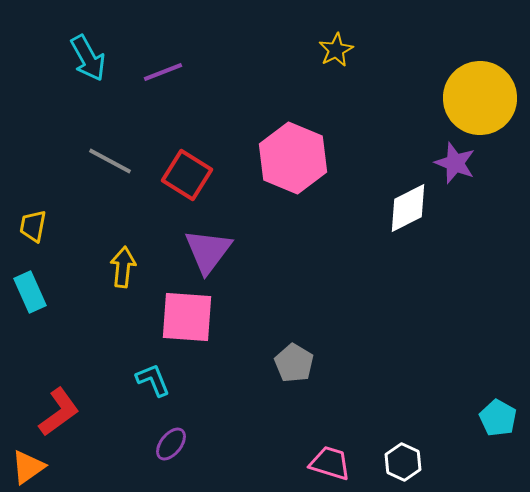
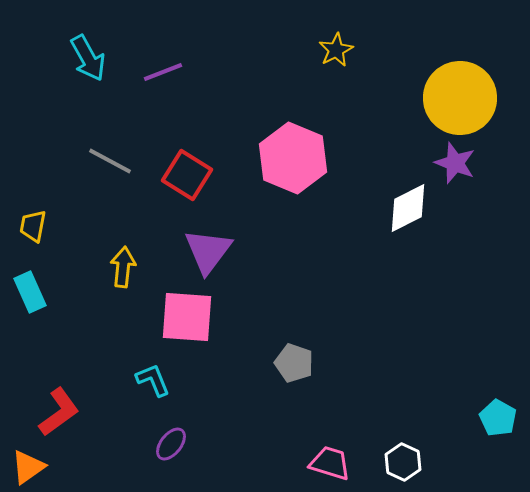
yellow circle: moved 20 px left
gray pentagon: rotated 12 degrees counterclockwise
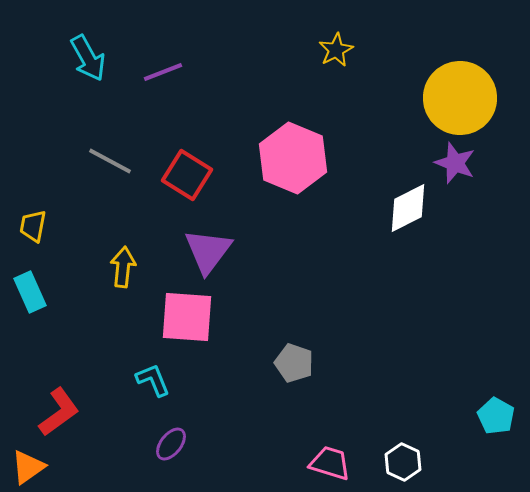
cyan pentagon: moved 2 px left, 2 px up
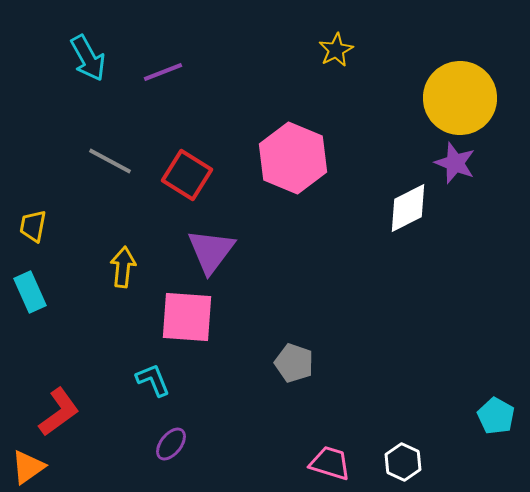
purple triangle: moved 3 px right
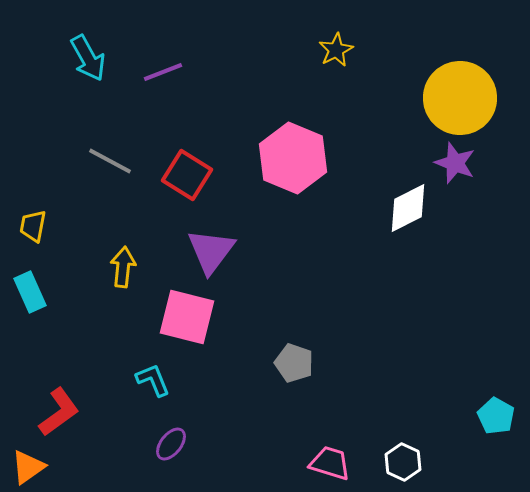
pink square: rotated 10 degrees clockwise
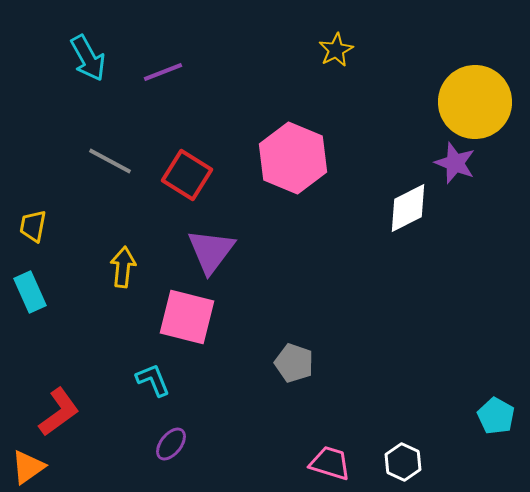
yellow circle: moved 15 px right, 4 px down
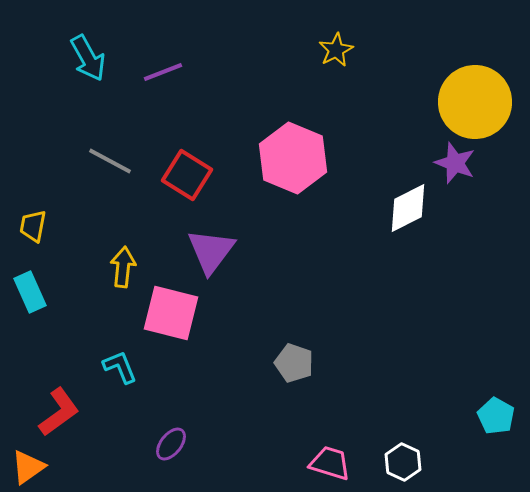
pink square: moved 16 px left, 4 px up
cyan L-shape: moved 33 px left, 13 px up
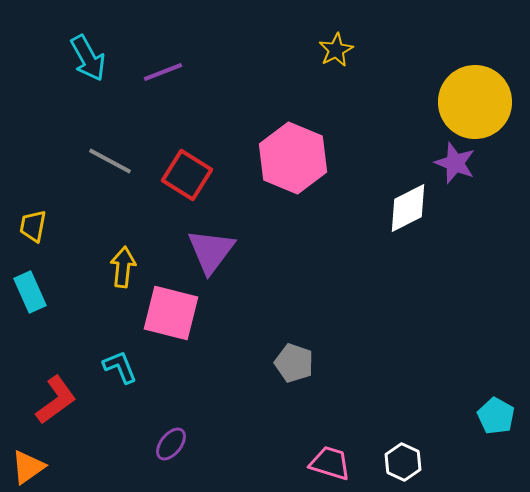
red L-shape: moved 3 px left, 12 px up
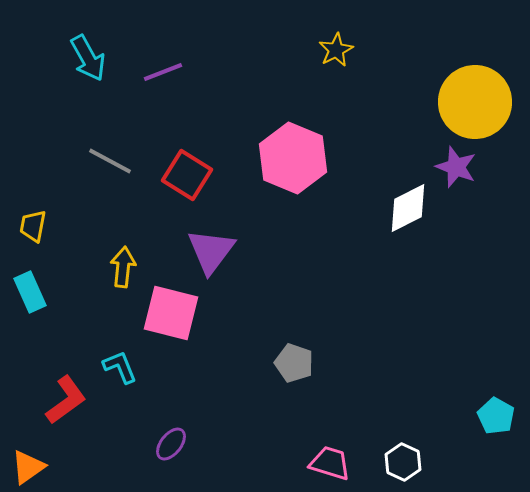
purple star: moved 1 px right, 4 px down
red L-shape: moved 10 px right
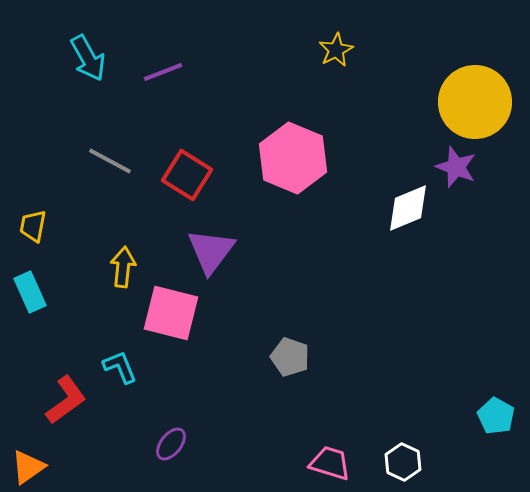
white diamond: rotated 4 degrees clockwise
gray pentagon: moved 4 px left, 6 px up
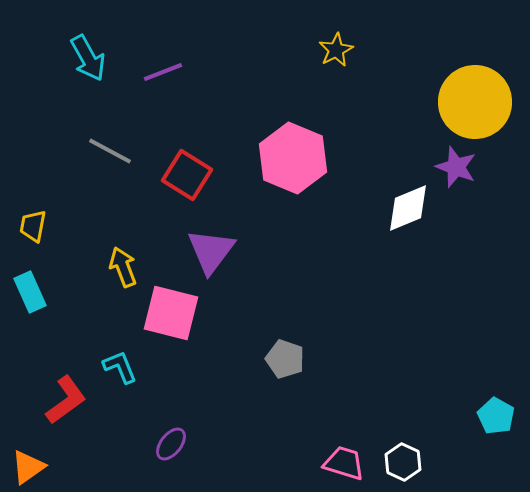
gray line: moved 10 px up
yellow arrow: rotated 27 degrees counterclockwise
gray pentagon: moved 5 px left, 2 px down
pink trapezoid: moved 14 px right
